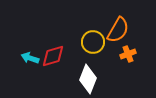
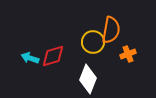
orange semicircle: moved 7 px left; rotated 20 degrees counterclockwise
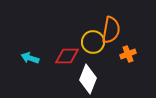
red diamond: moved 14 px right; rotated 15 degrees clockwise
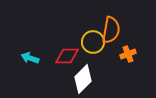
white diamond: moved 5 px left; rotated 24 degrees clockwise
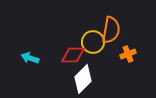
red diamond: moved 6 px right, 1 px up
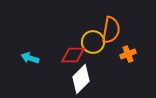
white diamond: moved 2 px left
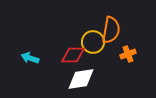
white diamond: rotated 36 degrees clockwise
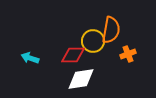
yellow circle: moved 1 px up
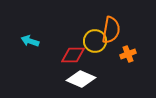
yellow circle: moved 2 px right
cyan arrow: moved 17 px up
white diamond: rotated 32 degrees clockwise
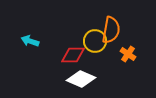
orange cross: rotated 35 degrees counterclockwise
